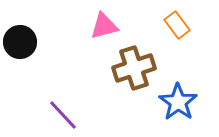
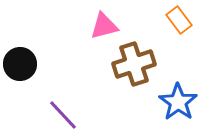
orange rectangle: moved 2 px right, 5 px up
black circle: moved 22 px down
brown cross: moved 4 px up
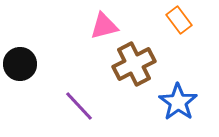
brown cross: rotated 9 degrees counterclockwise
purple line: moved 16 px right, 9 px up
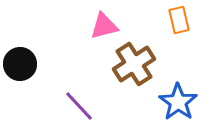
orange rectangle: rotated 24 degrees clockwise
brown cross: rotated 6 degrees counterclockwise
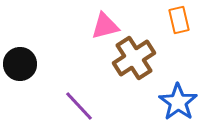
pink triangle: moved 1 px right
brown cross: moved 6 px up
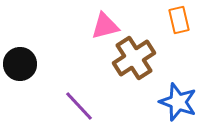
blue star: rotated 15 degrees counterclockwise
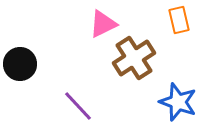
pink triangle: moved 2 px left, 2 px up; rotated 12 degrees counterclockwise
purple line: moved 1 px left
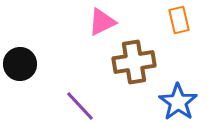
pink triangle: moved 1 px left, 2 px up
brown cross: moved 4 px down; rotated 24 degrees clockwise
blue star: rotated 15 degrees clockwise
purple line: moved 2 px right
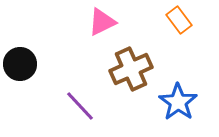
orange rectangle: rotated 24 degrees counterclockwise
brown cross: moved 3 px left, 7 px down; rotated 15 degrees counterclockwise
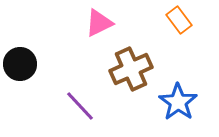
pink triangle: moved 3 px left, 1 px down
